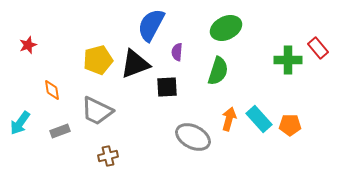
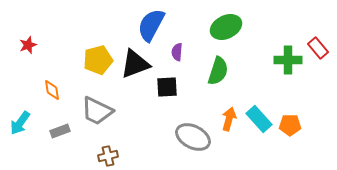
green ellipse: moved 1 px up
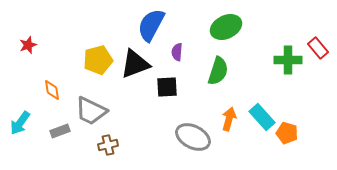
gray trapezoid: moved 6 px left
cyan rectangle: moved 3 px right, 2 px up
orange pentagon: moved 3 px left, 8 px down; rotated 15 degrees clockwise
brown cross: moved 11 px up
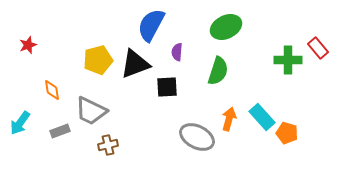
gray ellipse: moved 4 px right
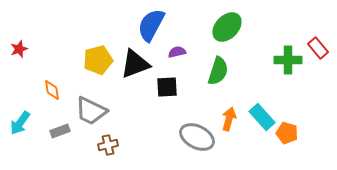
green ellipse: moved 1 px right; rotated 20 degrees counterclockwise
red star: moved 9 px left, 4 px down
purple semicircle: rotated 72 degrees clockwise
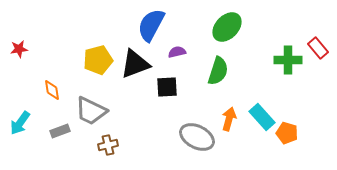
red star: rotated 12 degrees clockwise
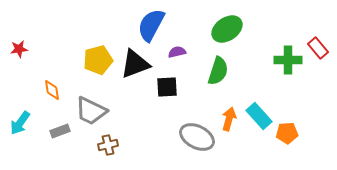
green ellipse: moved 2 px down; rotated 12 degrees clockwise
cyan rectangle: moved 3 px left, 1 px up
orange pentagon: rotated 20 degrees counterclockwise
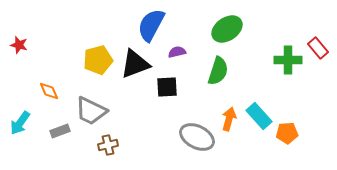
red star: moved 4 px up; rotated 24 degrees clockwise
orange diamond: moved 3 px left, 1 px down; rotated 15 degrees counterclockwise
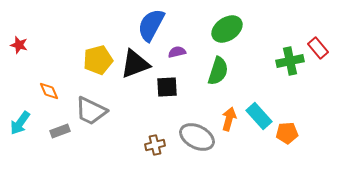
green cross: moved 2 px right, 1 px down; rotated 12 degrees counterclockwise
brown cross: moved 47 px right
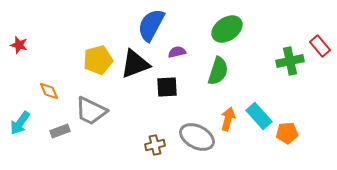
red rectangle: moved 2 px right, 2 px up
orange arrow: moved 1 px left
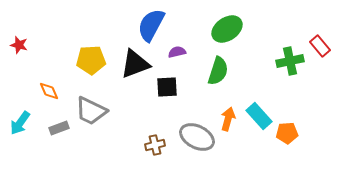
yellow pentagon: moved 7 px left; rotated 12 degrees clockwise
gray rectangle: moved 1 px left, 3 px up
